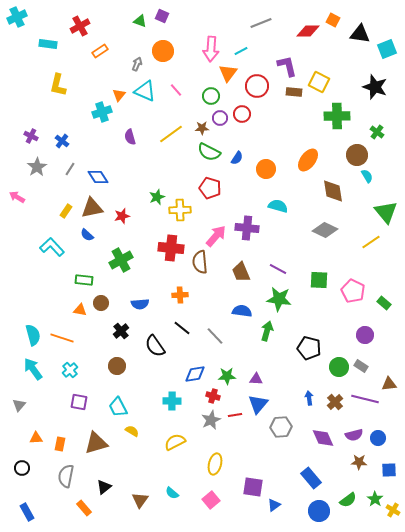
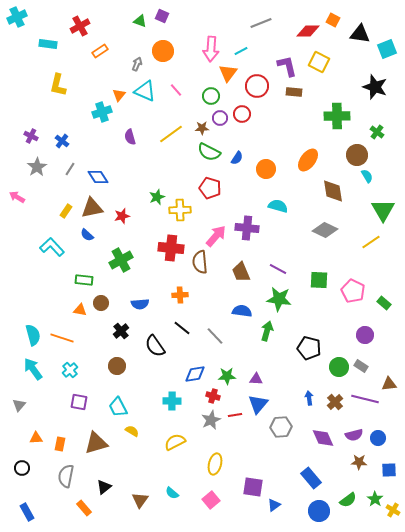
yellow square at (319, 82): moved 20 px up
green triangle at (386, 212): moved 3 px left, 2 px up; rotated 10 degrees clockwise
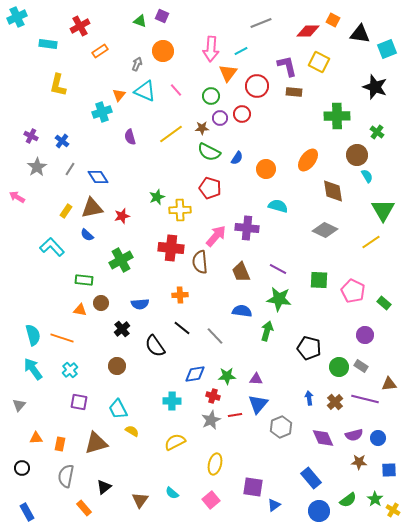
black cross at (121, 331): moved 1 px right, 2 px up
cyan trapezoid at (118, 407): moved 2 px down
gray hexagon at (281, 427): rotated 20 degrees counterclockwise
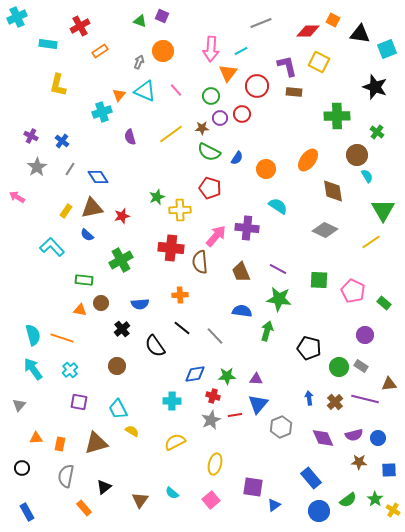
gray arrow at (137, 64): moved 2 px right, 2 px up
cyan semicircle at (278, 206): rotated 18 degrees clockwise
